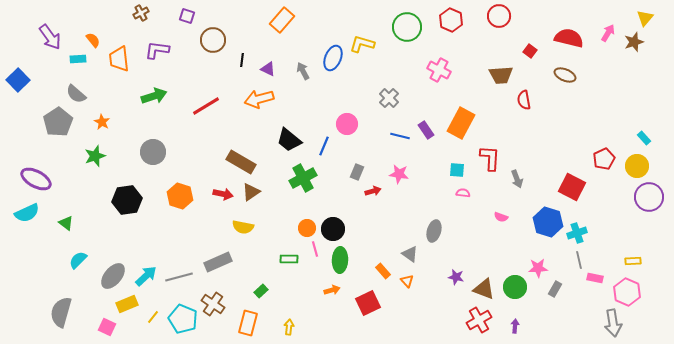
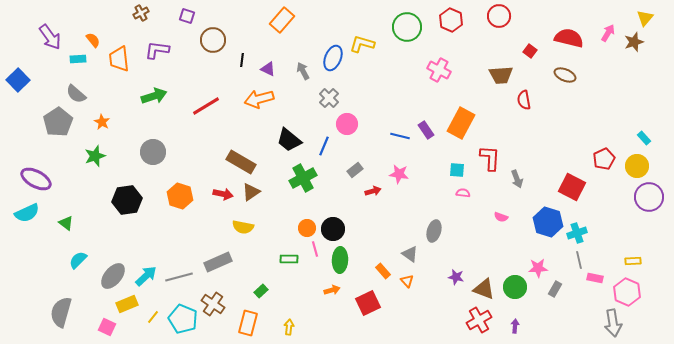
gray cross at (389, 98): moved 60 px left
gray rectangle at (357, 172): moved 2 px left, 2 px up; rotated 28 degrees clockwise
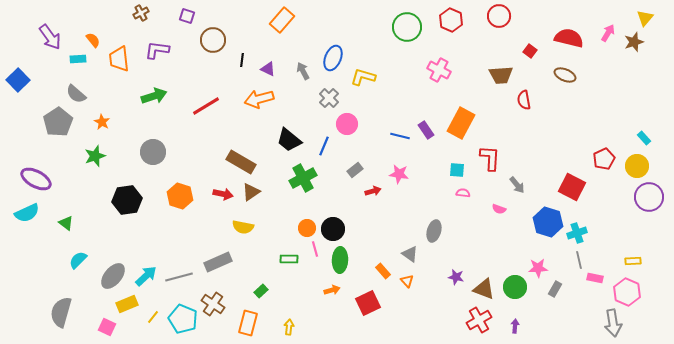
yellow L-shape at (362, 44): moved 1 px right, 33 px down
gray arrow at (517, 179): moved 6 px down; rotated 18 degrees counterclockwise
pink semicircle at (501, 217): moved 2 px left, 8 px up
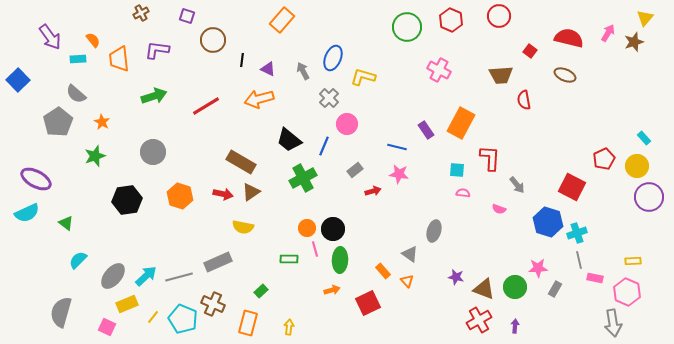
blue line at (400, 136): moved 3 px left, 11 px down
brown cross at (213, 304): rotated 10 degrees counterclockwise
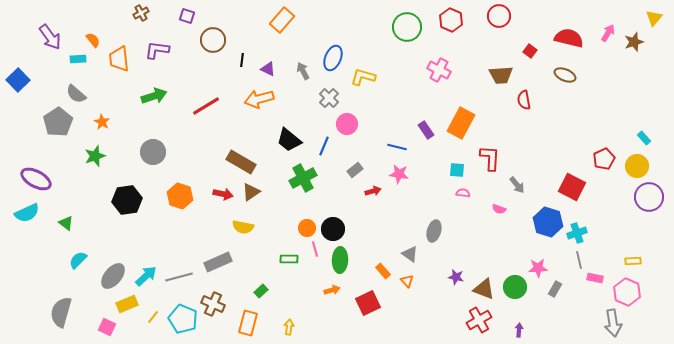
yellow triangle at (645, 18): moved 9 px right
purple arrow at (515, 326): moved 4 px right, 4 px down
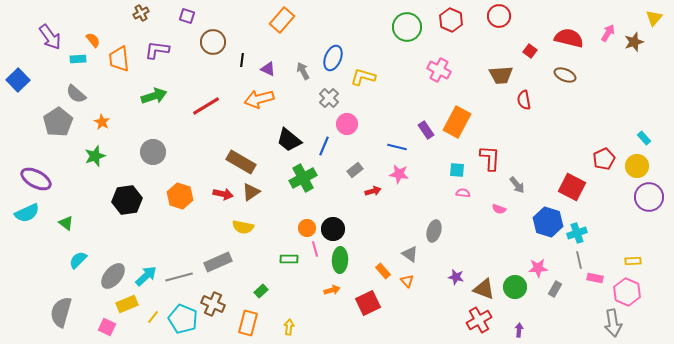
brown circle at (213, 40): moved 2 px down
orange rectangle at (461, 123): moved 4 px left, 1 px up
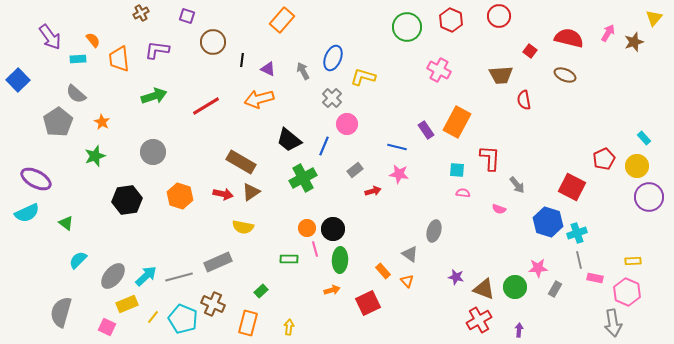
gray cross at (329, 98): moved 3 px right
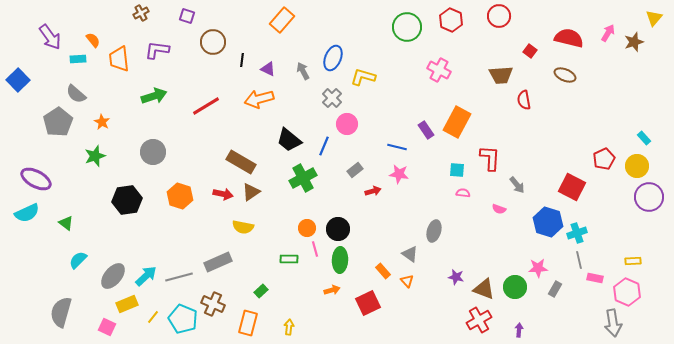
black circle at (333, 229): moved 5 px right
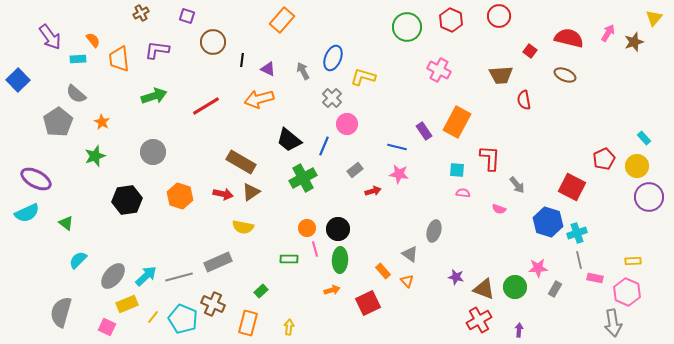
purple rectangle at (426, 130): moved 2 px left, 1 px down
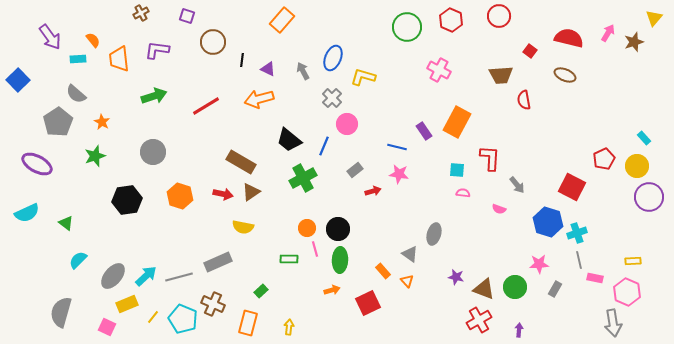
purple ellipse at (36, 179): moved 1 px right, 15 px up
gray ellipse at (434, 231): moved 3 px down
pink star at (538, 268): moved 1 px right, 4 px up
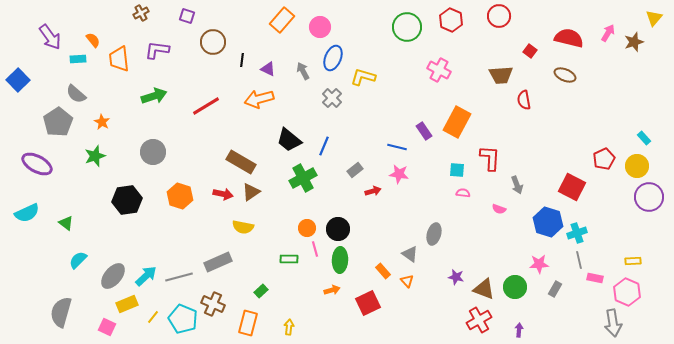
pink circle at (347, 124): moved 27 px left, 97 px up
gray arrow at (517, 185): rotated 18 degrees clockwise
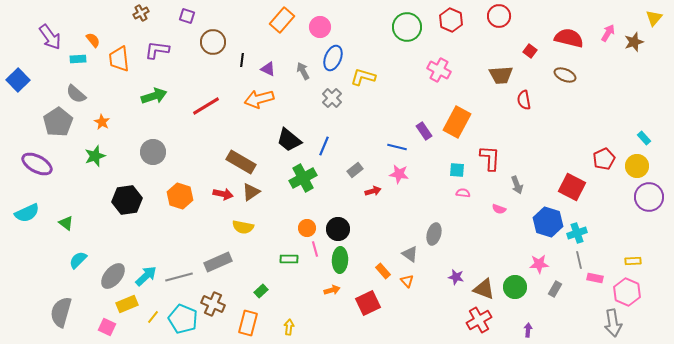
purple arrow at (519, 330): moved 9 px right
